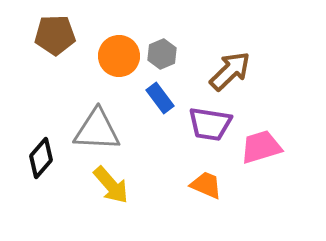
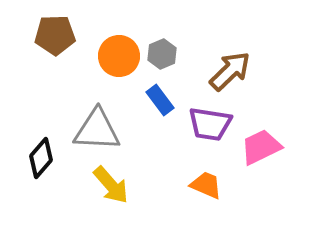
blue rectangle: moved 2 px down
pink trapezoid: rotated 9 degrees counterclockwise
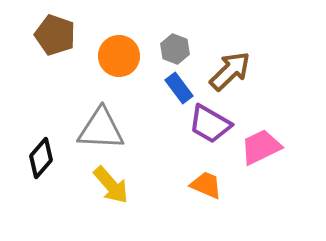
brown pentagon: rotated 21 degrees clockwise
gray hexagon: moved 13 px right, 5 px up; rotated 16 degrees counterclockwise
blue rectangle: moved 19 px right, 12 px up
purple trapezoid: rotated 21 degrees clockwise
gray triangle: moved 4 px right, 1 px up
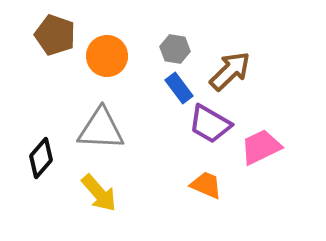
gray hexagon: rotated 12 degrees counterclockwise
orange circle: moved 12 px left
yellow arrow: moved 12 px left, 8 px down
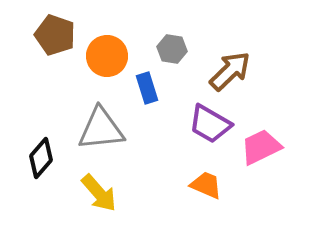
gray hexagon: moved 3 px left
blue rectangle: moved 32 px left; rotated 20 degrees clockwise
gray triangle: rotated 9 degrees counterclockwise
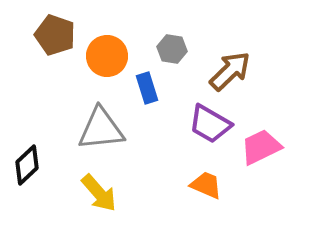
black diamond: moved 14 px left, 7 px down; rotated 6 degrees clockwise
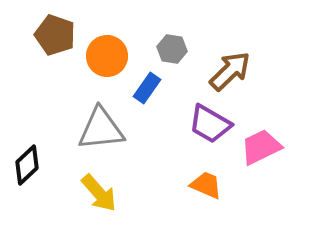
blue rectangle: rotated 52 degrees clockwise
